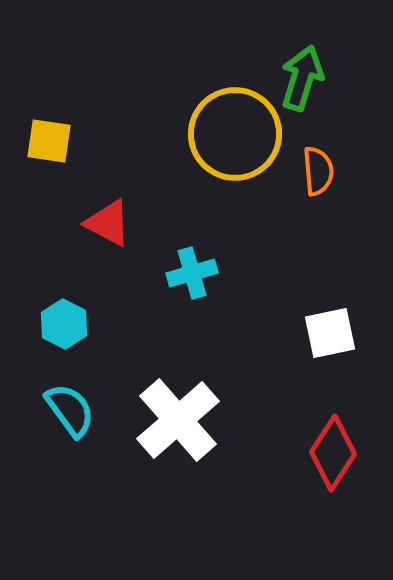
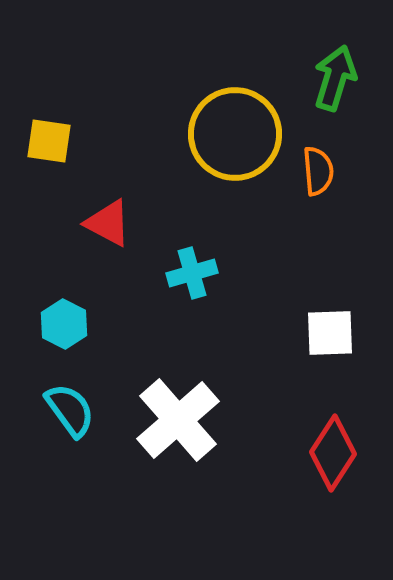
green arrow: moved 33 px right
white square: rotated 10 degrees clockwise
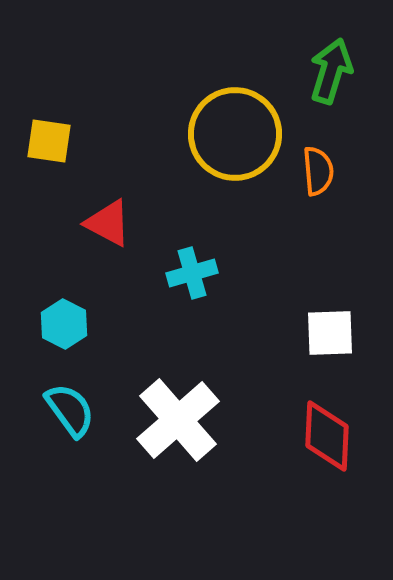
green arrow: moved 4 px left, 7 px up
red diamond: moved 6 px left, 17 px up; rotated 30 degrees counterclockwise
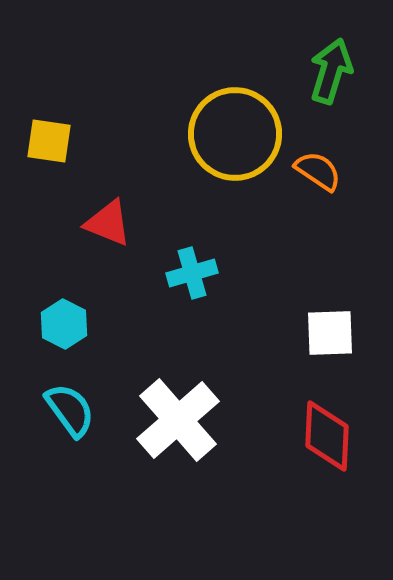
orange semicircle: rotated 51 degrees counterclockwise
red triangle: rotated 6 degrees counterclockwise
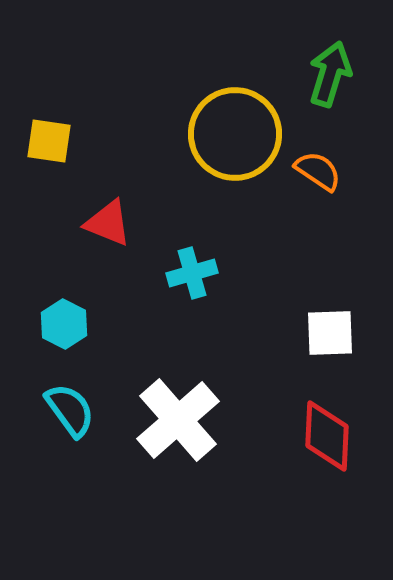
green arrow: moved 1 px left, 3 px down
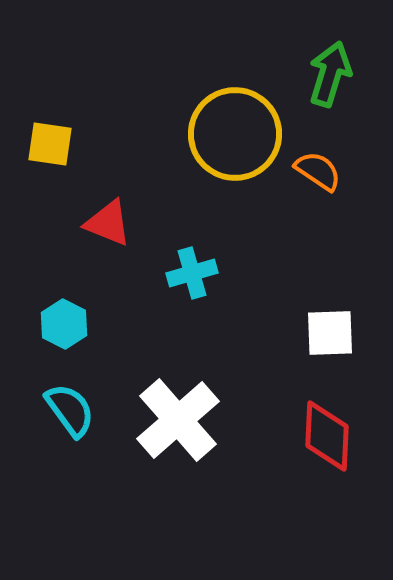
yellow square: moved 1 px right, 3 px down
